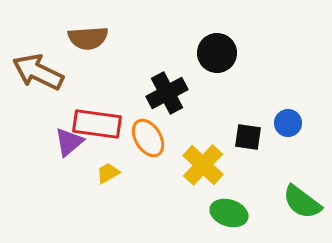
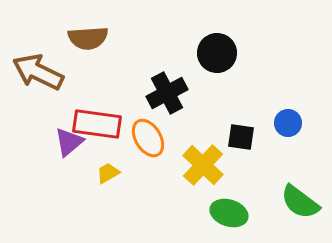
black square: moved 7 px left
green semicircle: moved 2 px left
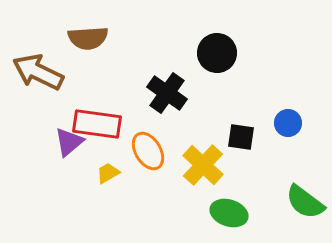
black cross: rotated 27 degrees counterclockwise
orange ellipse: moved 13 px down
green semicircle: moved 5 px right
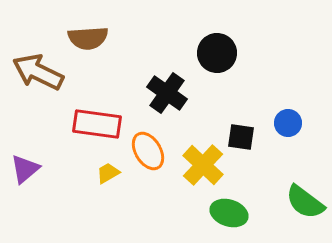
purple triangle: moved 44 px left, 27 px down
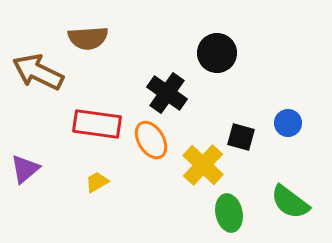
black square: rotated 8 degrees clockwise
orange ellipse: moved 3 px right, 11 px up
yellow trapezoid: moved 11 px left, 9 px down
green semicircle: moved 15 px left
green ellipse: rotated 60 degrees clockwise
